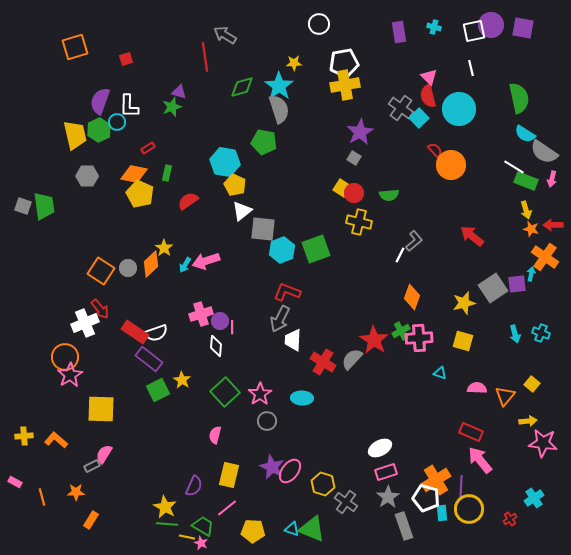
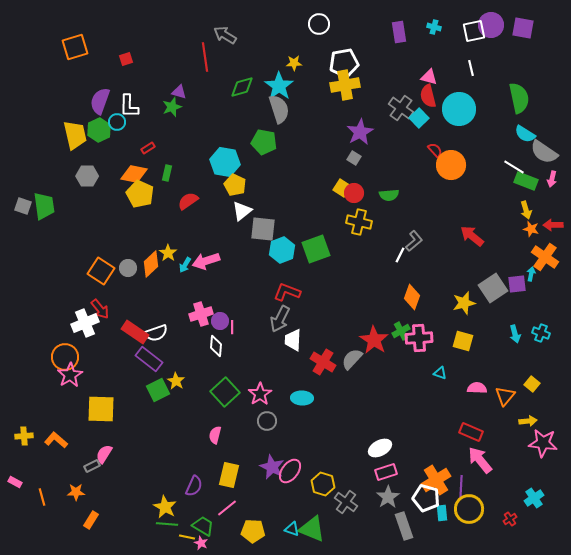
pink triangle at (429, 77): rotated 30 degrees counterclockwise
yellow star at (164, 248): moved 4 px right, 5 px down
yellow star at (182, 380): moved 6 px left, 1 px down
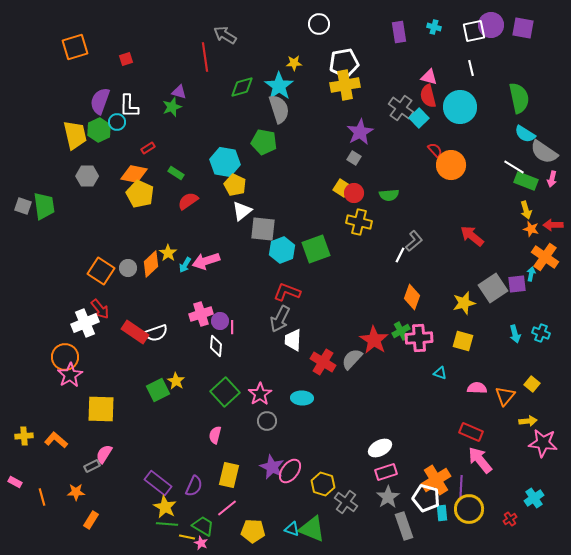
cyan circle at (459, 109): moved 1 px right, 2 px up
green rectangle at (167, 173): moved 9 px right; rotated 70 degrees counterclockwise
purple rectangle at (149, 359): moved 9 px right, 124 px down
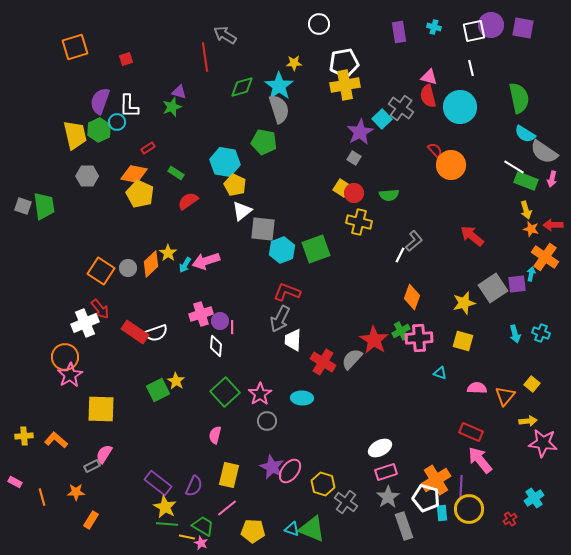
cyan square at (419, 118): moved 37 px left, 1 px down
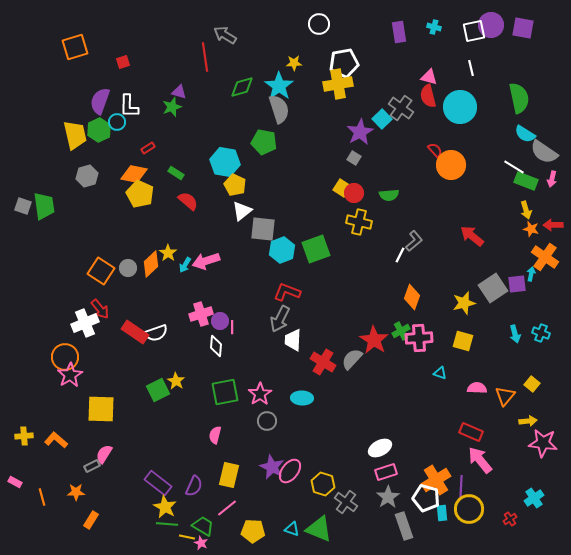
red square at (126, 59): moved 3 px left, 3 px down
yellow cross at (345, 85): moved 7 px left, 1 px up
gray hexagon at (87, 176): rotated 15 degrees counterclockwise
red semicircle at (188, 201): rotated 75 degrees clockwise
green square at (225, 392): rotated 32 degrees clockwise
green triangle at (312, 529): moved 7 px right
